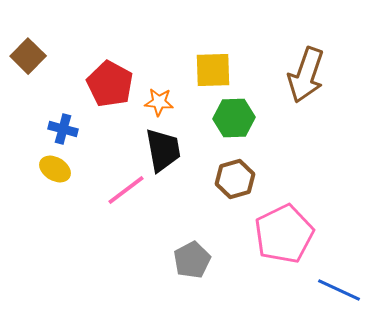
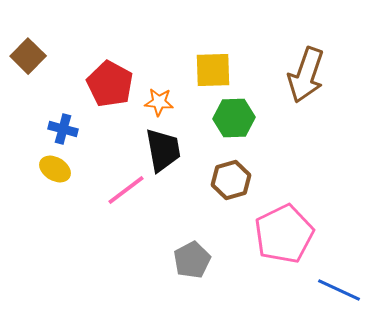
brown hexagon: moved 4 px left, 1 px down
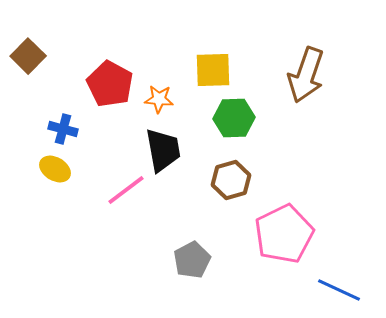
orange star: moved 3 px up
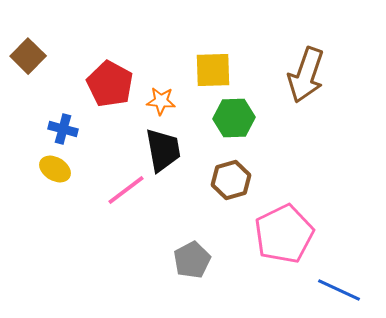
orange star: moved 2 px right, 2 px down
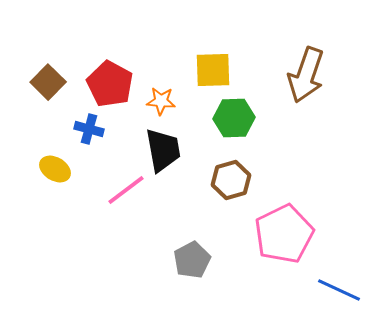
brown square: moved 20 px right, 26 px down
blue cross: moved 26 px right
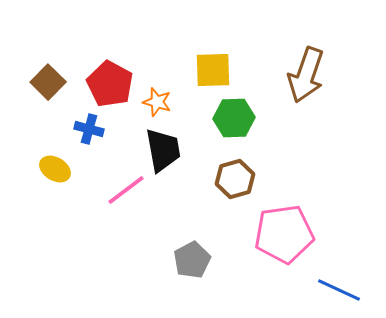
orange star: moved 4 px left, 1 px down; rotated 12 degrees clockwise
brown hexagon: moved 4 px right, 1 px up
pink pentagon: rotated 18 degrees clockwise
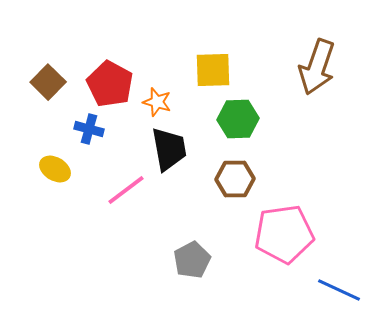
brown arrow: moved 11 px right, 8 px up
green hexagon: moved 4 px right, 1 px down
black trapezoid: moved 6 px right, 1 px up
brown hexagon: rotated 15 degrees clockwise
